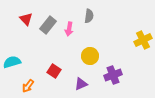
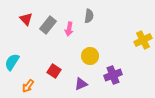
cyan semicircle: rotated 42 degrees counterclockwise
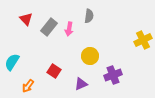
gray rectangle: moved 1 px right, 2 px down
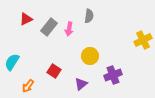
red triangle: rotated 48 degrees clockwise
purple triangle: rotated 16 degrees counterclockwise
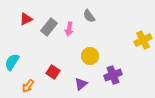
gray semicircle: rotated 136 degrees clockwise
red square: moved 1 px left, 1 px down
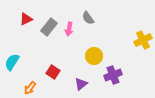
gray semicircle: moved 1 px left, 2 px down
yellow circle: moved 4 px right
orange arrow: moved 2 px right, 2 px down
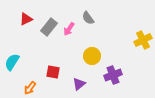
pink arrow: rotated 24 degrees clockwise
yellow circle: moved 2 px left
red square: rotated 24 degrees counterclockwise
purple triangle: moved 2 px left
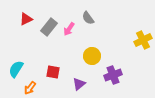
cyan semicircle: moved 4 px right, 7 px down
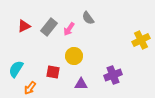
red triangle: moved 2 px left, 7 px down
yellow cross: moved 2 px left
yellow circle: moved 18 px left
purple triangle: moved 2 px right; rotated 40 degrees clockwise
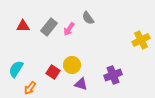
red triangle: moved 1 px left; rotated 24 degrees clockwise
yellow circle: moved 2 px left, 9 px down
red square: rotated 24 degrees clockwise
purple triangle: rotated 16 degrees clockwise
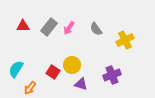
gray semicircle: moved 8 px right, 11 px down
pink arrow: moved 1 px up
yellow cross: moved 16 px left
purple cross: moved 1 px left
